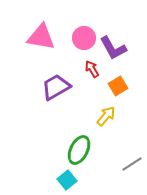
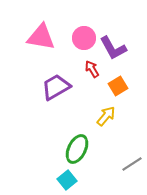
green ellipse: moved 2 px left, 1 px up
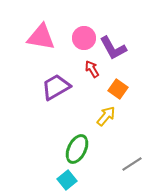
orange square: moved 3 px down; rotated 24 degrees counterclockwise
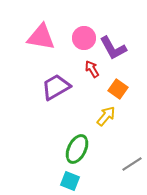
cyan square: moved 3 px right, 1 px down; rotated 30 degrees counterclockwise
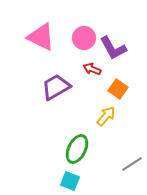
pink triangle: rotated 16 degrees clockwise
red arrow: rotated 36 degrees counterclockwise
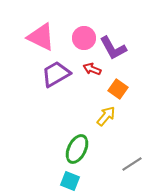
purple trapezoid: moved 13 px up
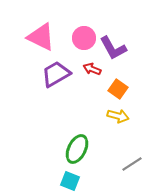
yellow arrow: moved 12 px right; rotated 65 degrees clockwise
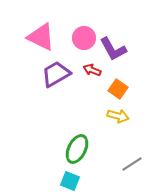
purple L-shape: moved 1 px down
red arrow: moved 1 px down
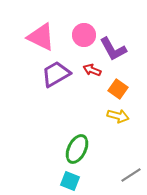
pink circle: moved 3 px up
gray line: moved 1 px left, 11 px down
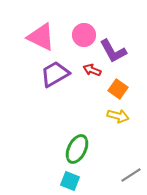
purple L-shape: moved 2 px down
purple trapezoid: moved 1 px left
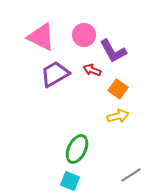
yellow arrow: rotated 30 degrees counterclockwise
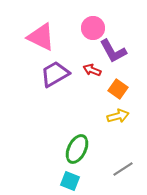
pink circle: moved 9 px right, 7 px up
gray line: moved 8 px left, 6 px up
